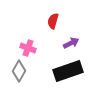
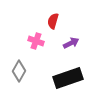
pink cross: moved 8 px right, 7 px up
black rectangle: moved 7 px down
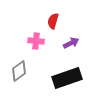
pink cross: rotated 14 degrees counterclockwise
gray diamond: rotated 25 degrees clockwise
black rectangle: moved 1 px left
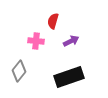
purple arrow: moved 2 px up
gray diamond: rotated 15 degrees counterclockwise
black rectangle: moved 2 px right, 1 px up
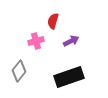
pink cross: rotated 21 degrees counterclockwise
